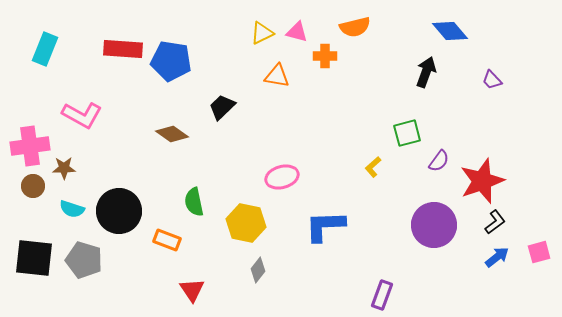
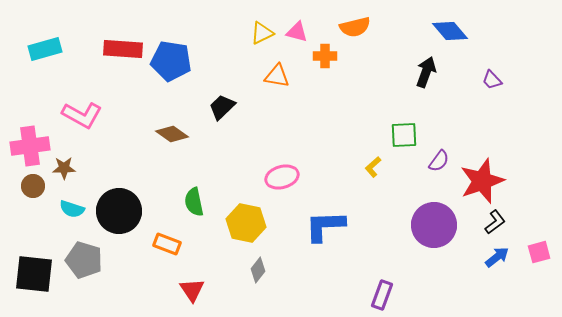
cyan rectangle: rotated 52 degrees clockwise
green square: moved 3 px left, 2 px down; rotated 12 degrees clockwise
orange rectangle: moved 4 px down
black square: moved 16 px down
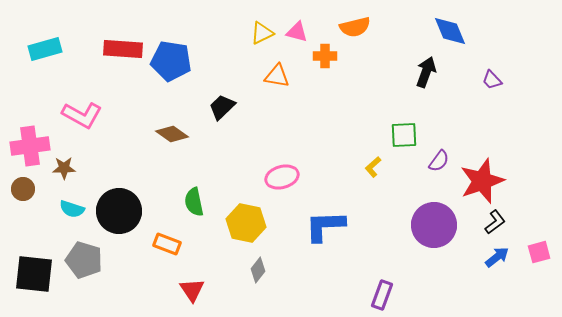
blue diamond: rotated 18 degrees clockwise
brown circle: moved 10 px left, 3 px down
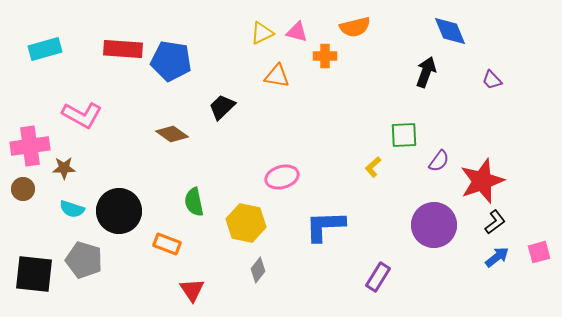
purple rectangle: moved 4 px left, 18 px up; rotated 12 degrees clockwise
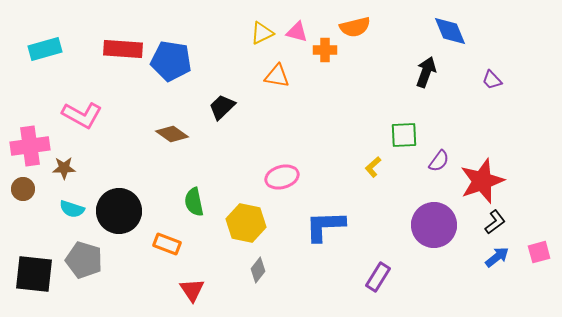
orange cross: moved 6 px up
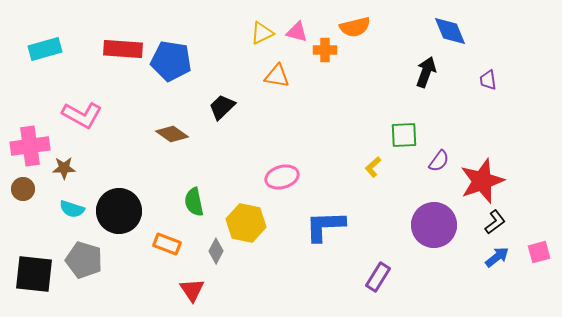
purple trapezoid: moved 4 px left; rotated 35 degrees clockwise
gray diamond: moved 42 px left, 19 px up; rotated 10 degrees counterclockwise
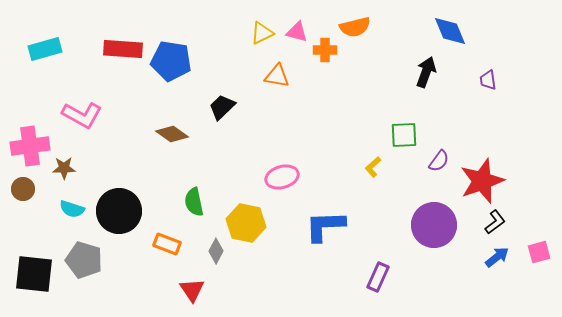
purple rectangle: rotated 8 degrees counterclockwise
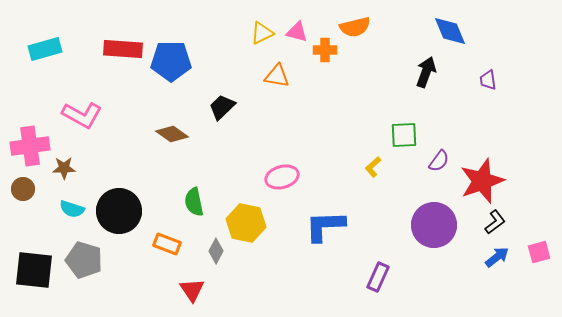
blue pentagon: rotated 9 degrees counterclockwise
black square: moved 4 px up
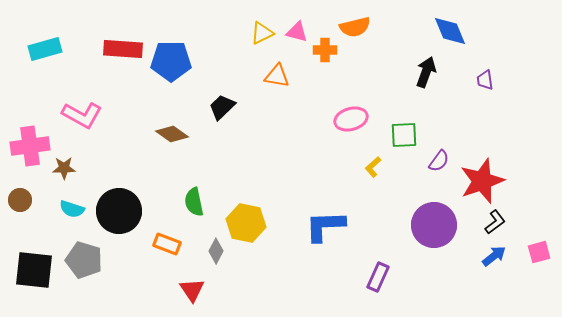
purple trapezoid: moved 3 px left
pink ellipse: moved 69 px right, 58 px up
brown circle: moved 3 px left, 11 px down
blue arrow: moved 3 px left, 1 px up
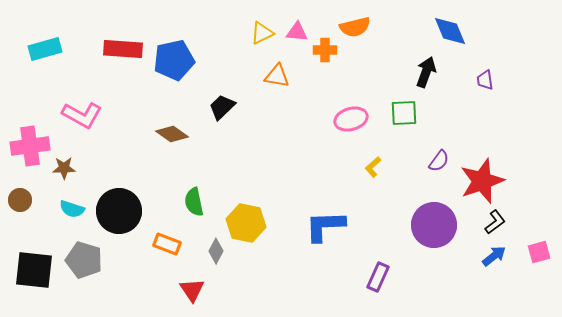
pink triangle: rotated 10 degrees counterclockwise
blue pentagon: moved 3 px right, 1 px up; rotated 12 degrees counterclockwise
green square: moved 22 px up
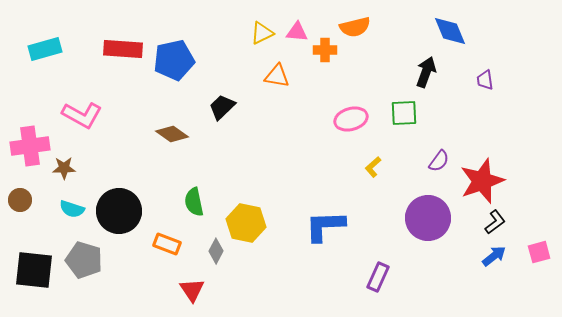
purple circle: moved 6 px left, 7 px up
